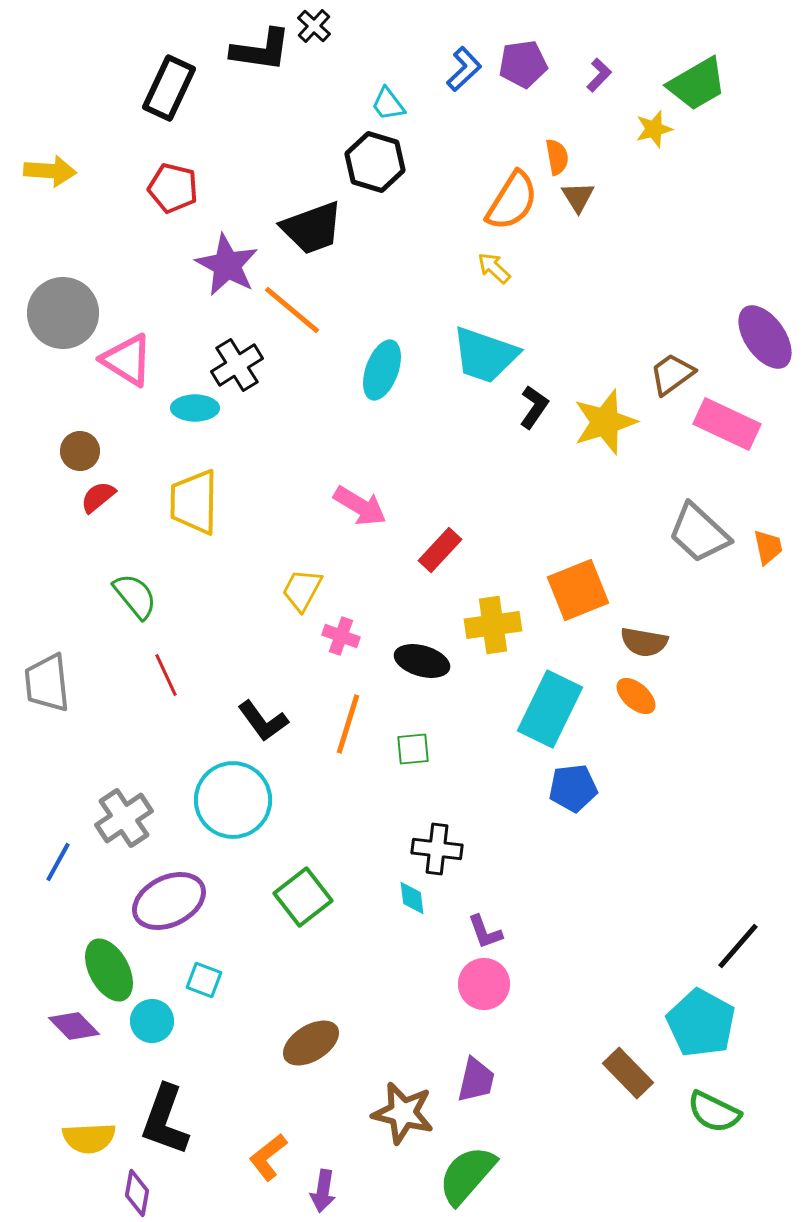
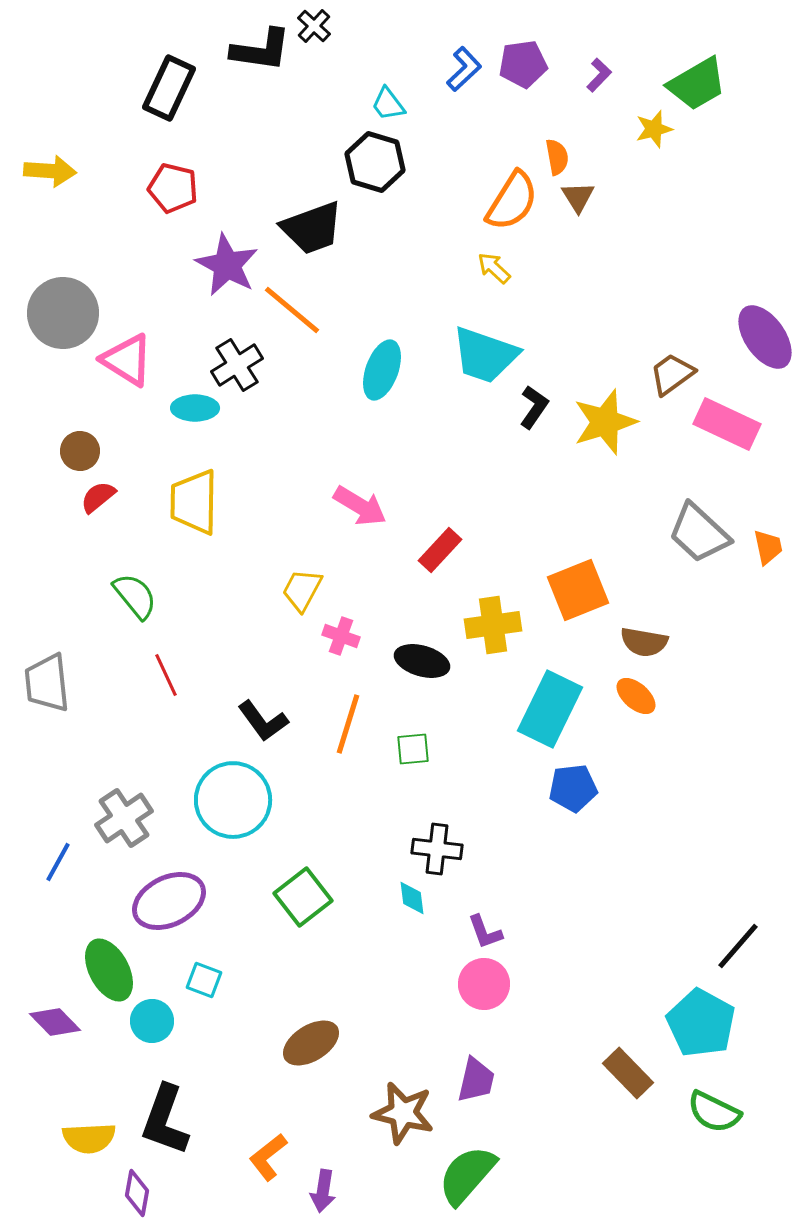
purple diamond at (74, 1026): moved 19 px left, 4 px up
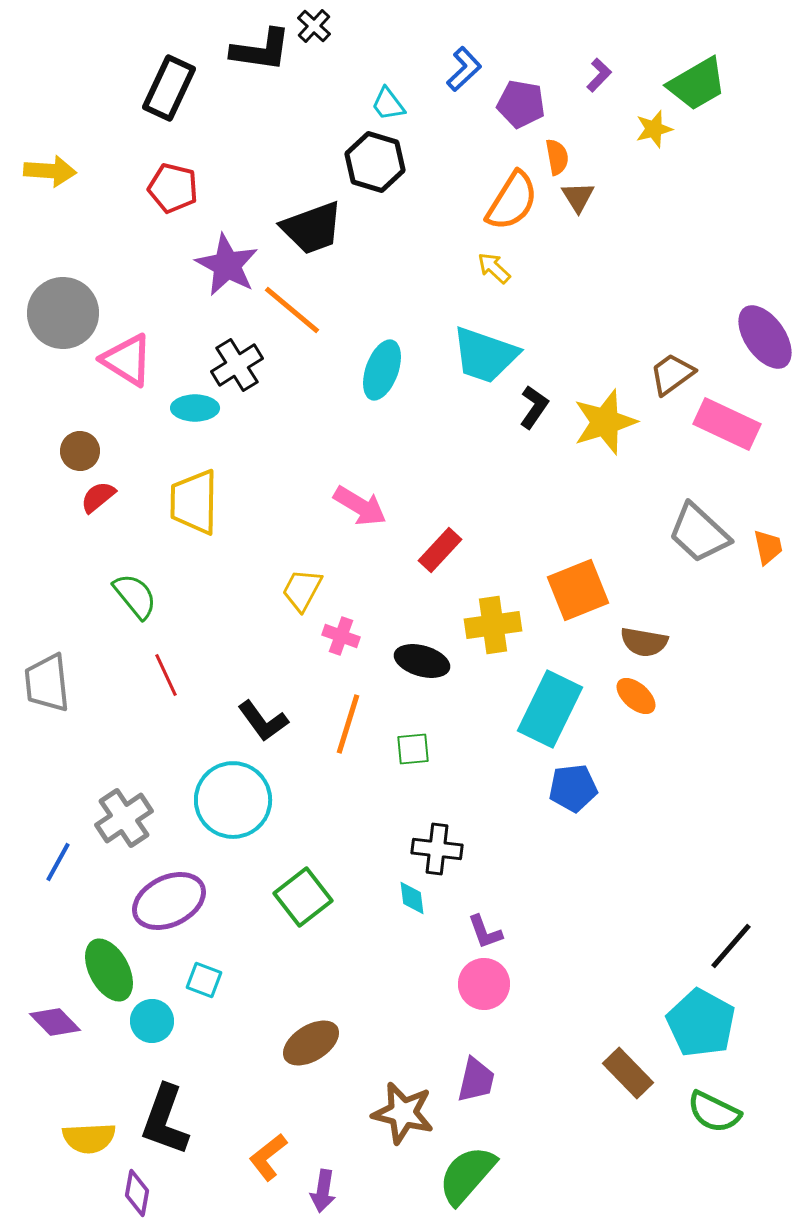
purple pentagon at (523, 64): moved 2 px left, 40 px down; rotated 18 degrees clockwise
black line at (738, 946): moved 7 px left
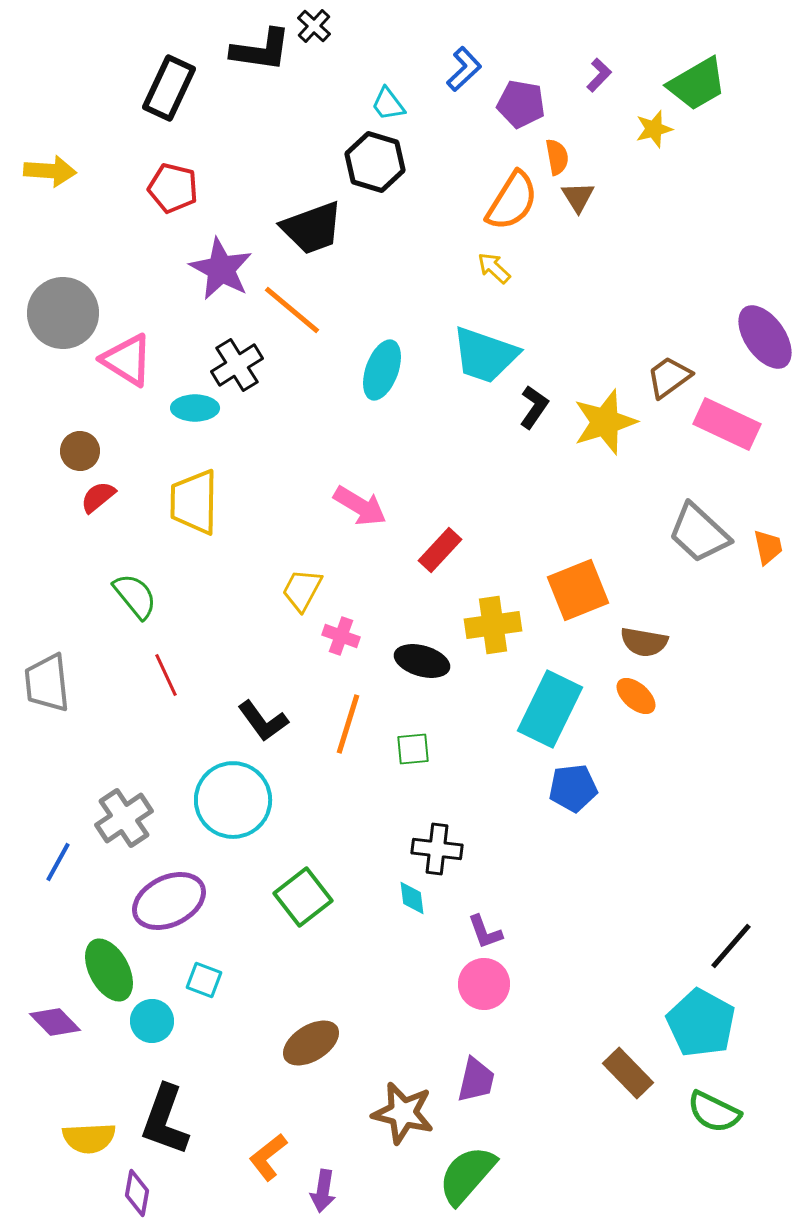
purple star at (227, 265): moved 6 px left, 4 px down
brown trapezoid at (672, 374): moved 3 px left, 3 px down
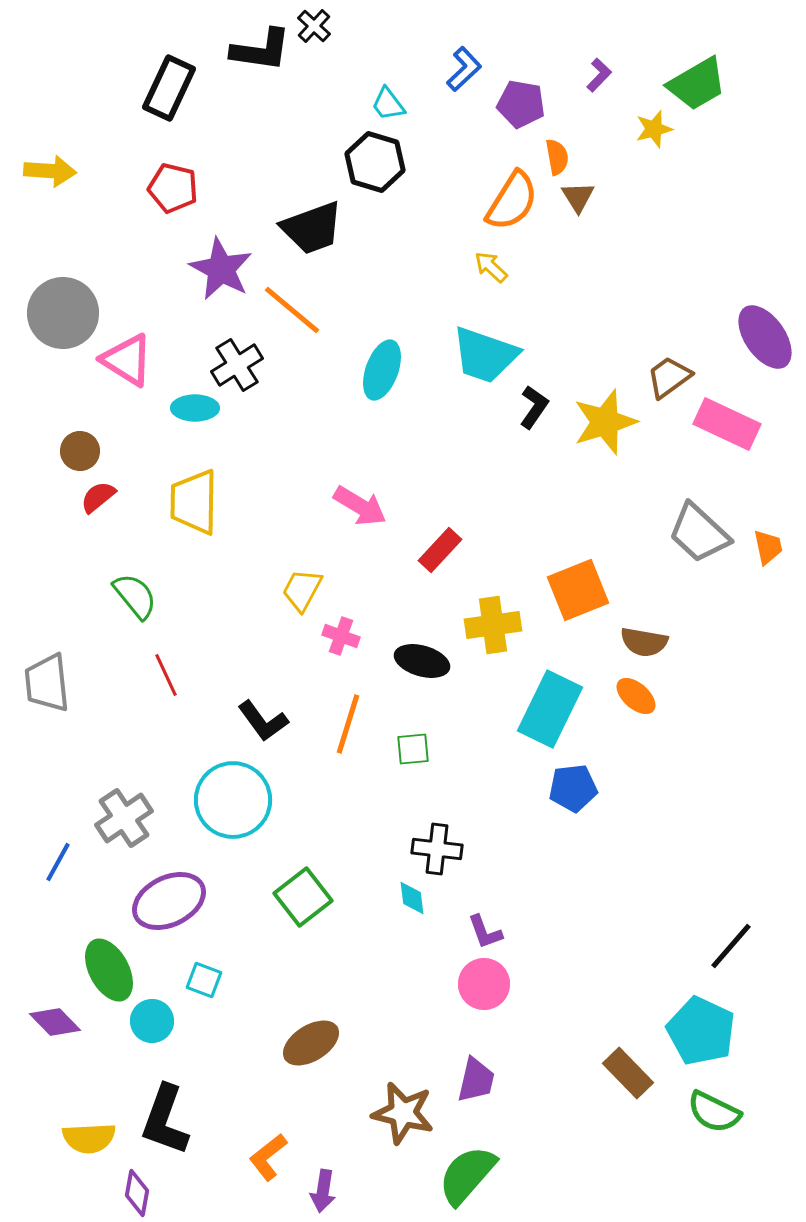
yellow arrow at (494, 268): moved 3 px left, 1 px up
cyan pentagon at (701, 1023): moved 8 px down; rotated 4 degrees counterclockwise
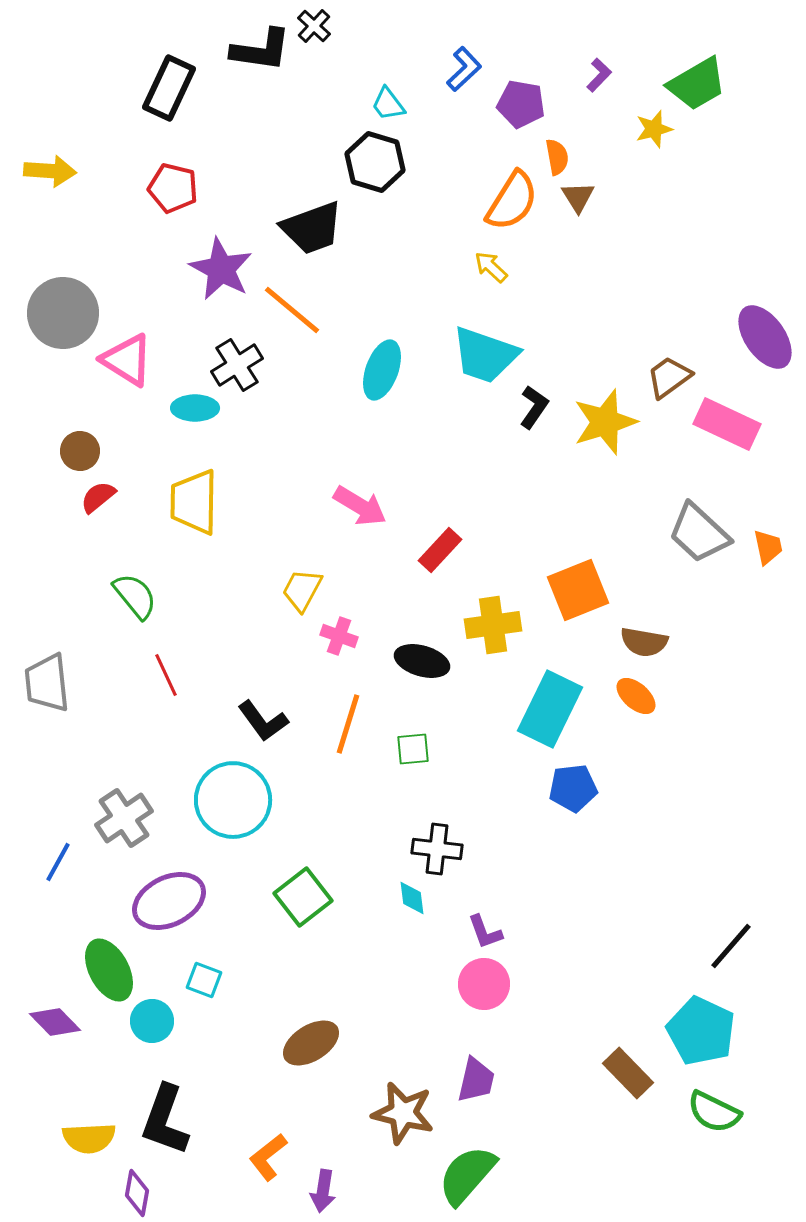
pink cross at (341, 636): moved 2 px left
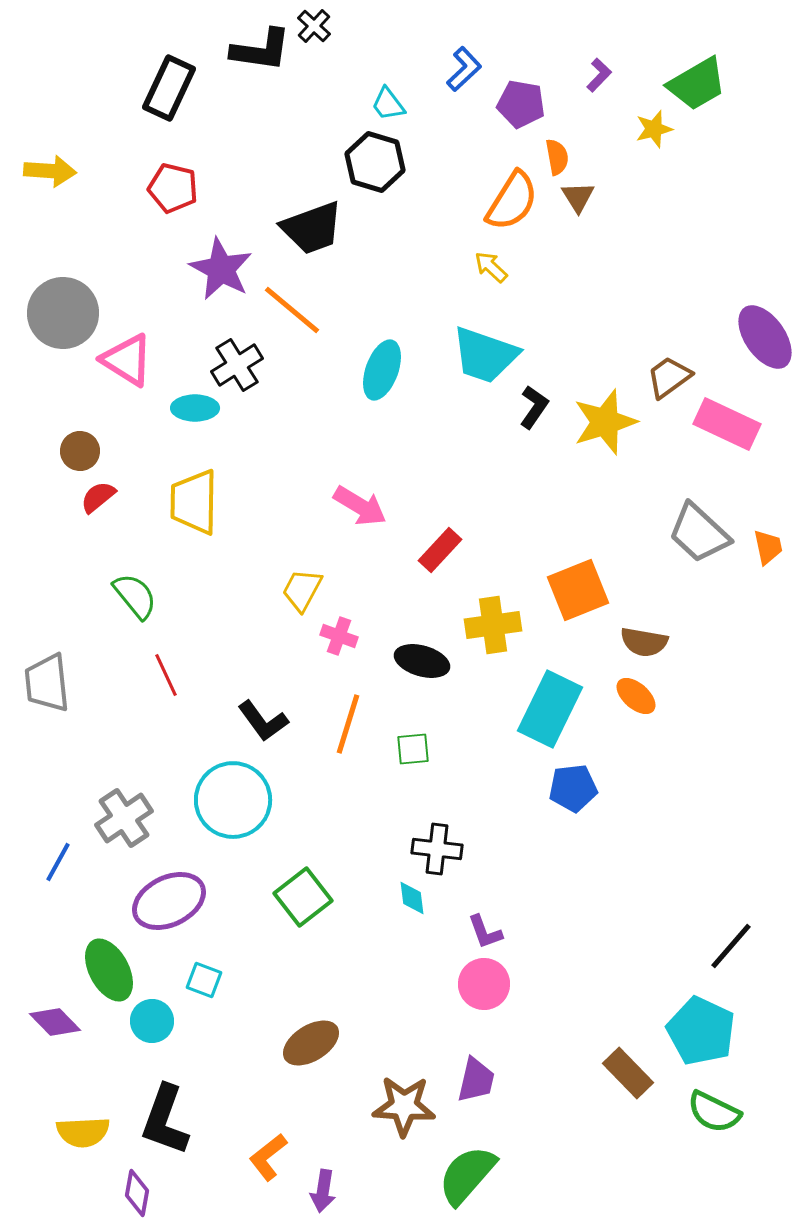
brown star at (403, 1113): moved 1 px right, 7 px up; rotated 10 degrees counterclockwise
yellow semicircle at (89, 1138): moved 6 px left, 6 px up
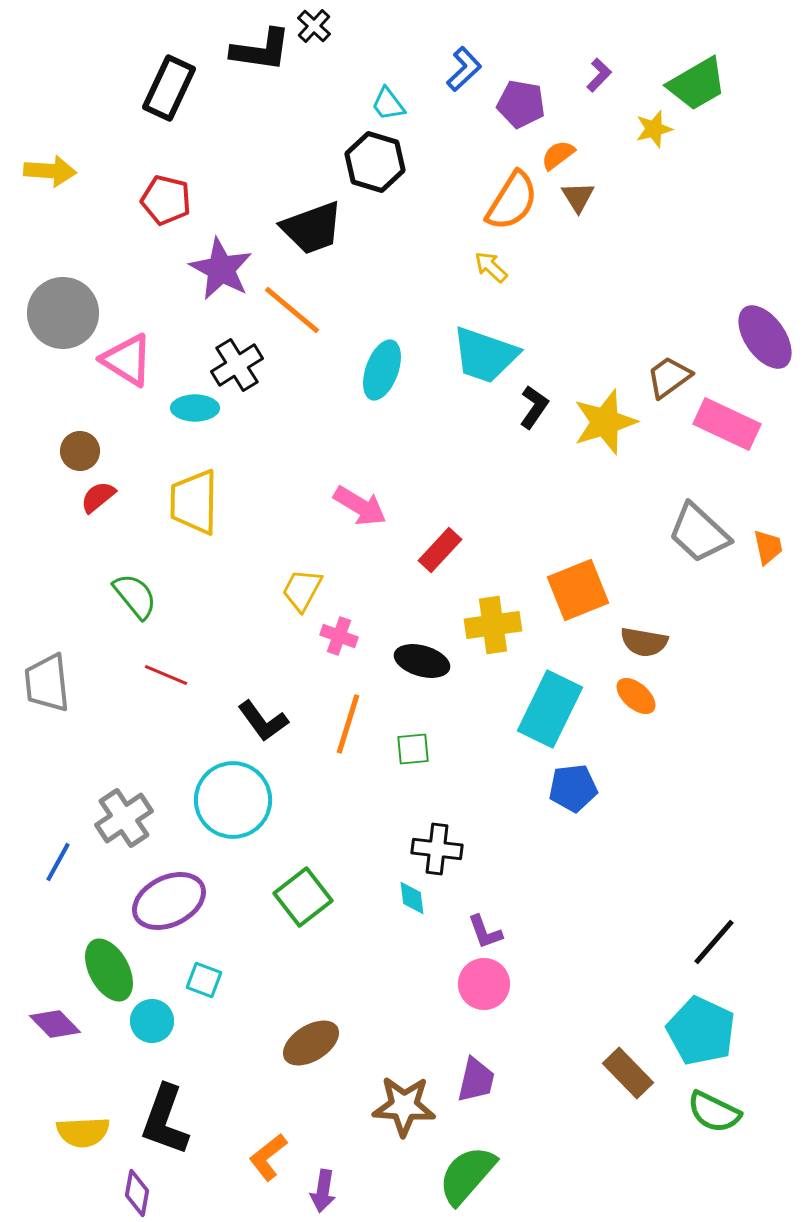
orange semicircle at (557, 157): moved 1 px right, 2 px up; rotated 117 degrees counterclockwise
red pentagon at (173, 188): moved 7 px left, 12 px down
red line at (166, 675): rotated 42 degrees counterclockwise
black line at (731, 946): moved 17 px left, 4 px up
purple diamond at (55, 1022): moved 2 px down
